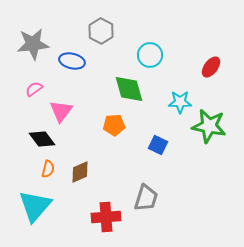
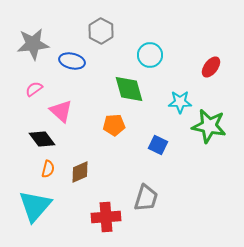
pink triangle: rotated 25 degrees counterclockwise
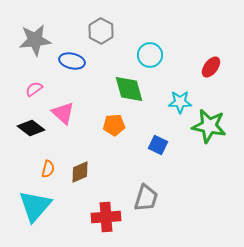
gray star: moved 2 px right, 4 px up
pink triangle: moved 2 px right, 2 px down
black diamond: moved 11 px left, 11 px up; rotated 16 degrees counterclockwise
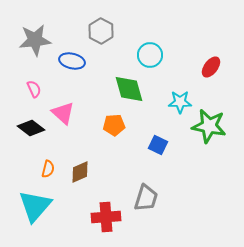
pink semicircle: rotated 102 degrees clockwise
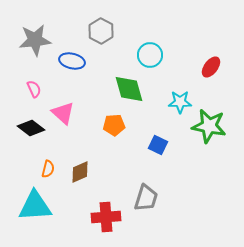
cyan triangle: rotated 45 degrees clockwise
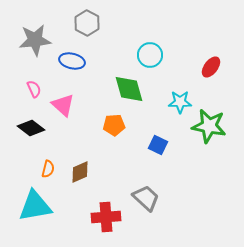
gray hexagon: moved 14 px left, 8 px up
pink triangle: moved 8 px up
gray trapezoid: rotated 64 degrees counterclockwise
cyan triangle: rotated 6 degrees counterclockwise
